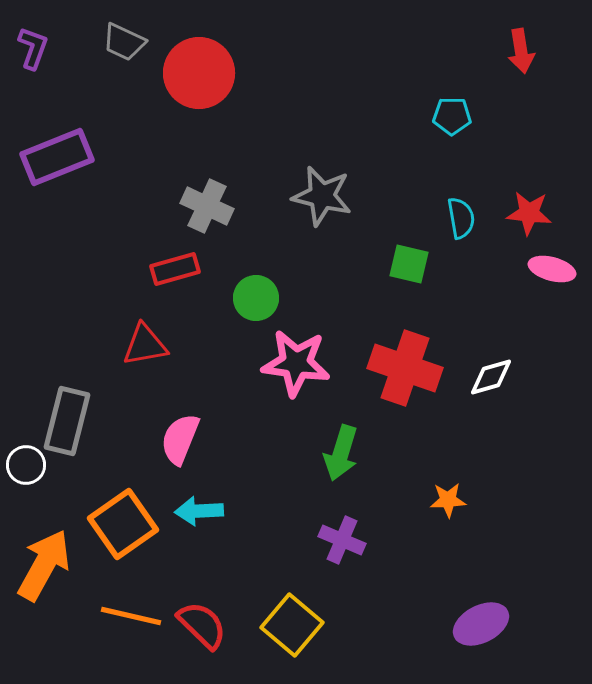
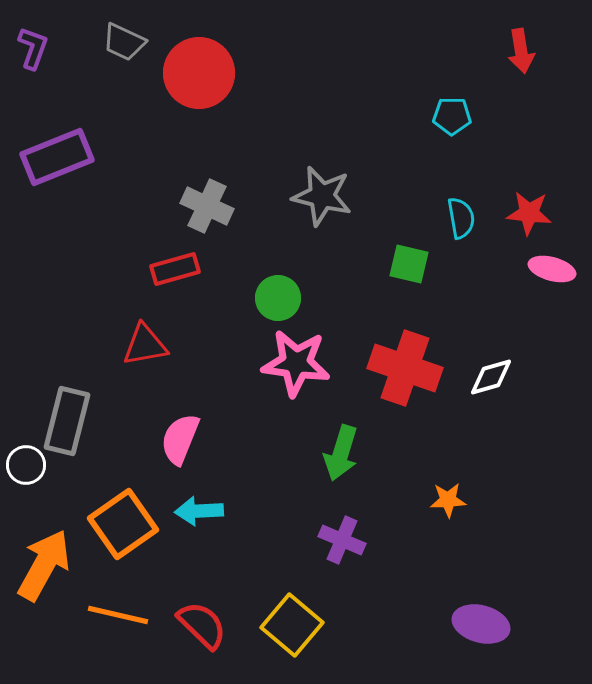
green circle: moved 22 px right
orange line: moved 13 px left, 1 px up
purple ellipse: rotated 42 degrees clockwise
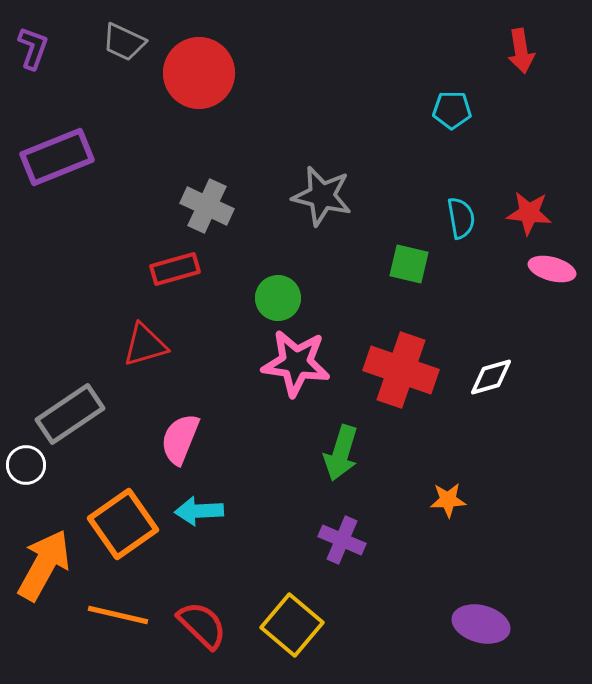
cyan pentagon: moved 6 px up
red triangle: rotated 6 degrees counterclockwise
red cross: moved 4 px left, 2 px down
gray rectangle: moved 3 px right, 7 px up; rotated 42 degrees clockwise
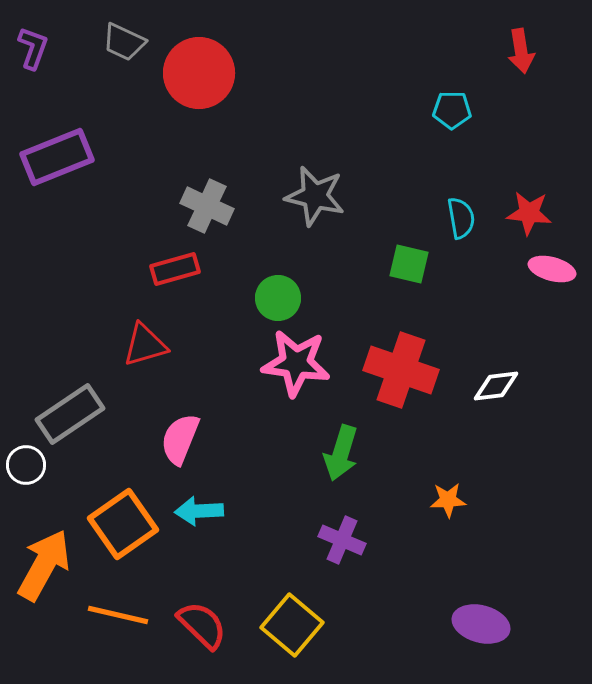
gray star: moved 7 px left
white diamond: moved 5 px right, 9 px down; rotated 9 degrees clockwise
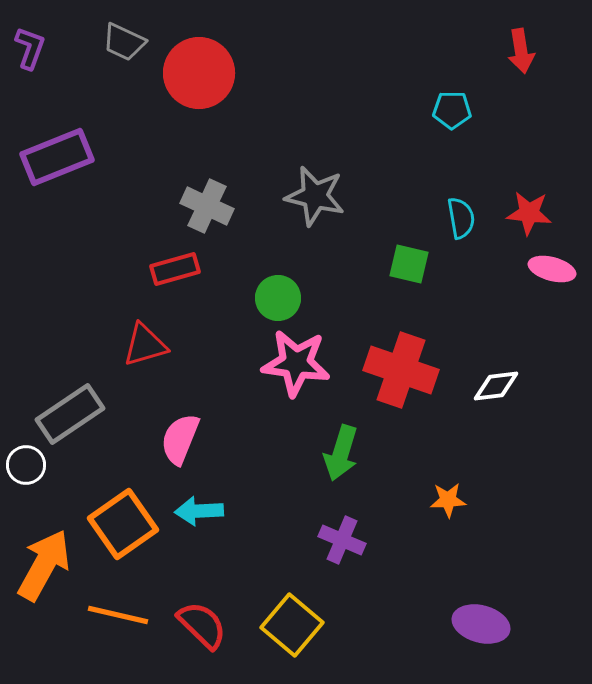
purple L-shape: moved 3 px left
